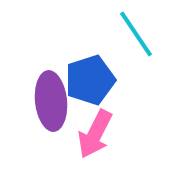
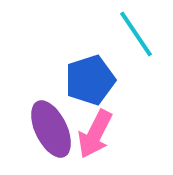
purple ellipse: moved 28 px down; rotated 20 degrees counterclockwise
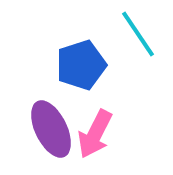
cyan line: moved 2 px right
blue pentagon: moved 9 px left, 15 px up
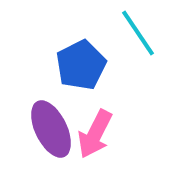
cyan line: moved 1 px up
blue pentagon: rotated 9 degrees counterclockwise
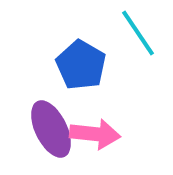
blue pentagon: rotated 15 degrees counterclockwise
pink arrow: rotated 111 degrees counterclockwise
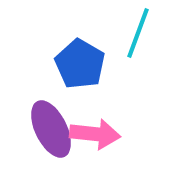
cyan line: rotated 54 degrees clockwise
blue pentagon: moved 1 px left, 1 px up
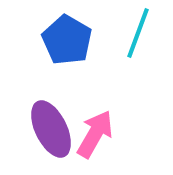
blue pentagon: moved 13 px left, 24 px up
pink arrow: rotated 66 degrees counterclockwise
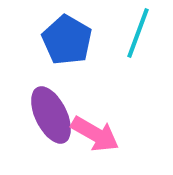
purple ellipse: moved 14 px up
pink arrow: rotated 90 degrees clockwise
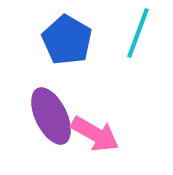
purple ellipse: moved 1 px down
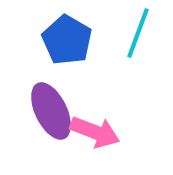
purple ellipse: moved 5 px up
pink arrow: moved 2 px up; rotated 9 degrees counterclockwise
